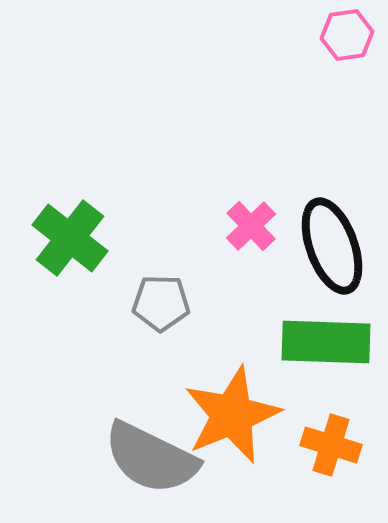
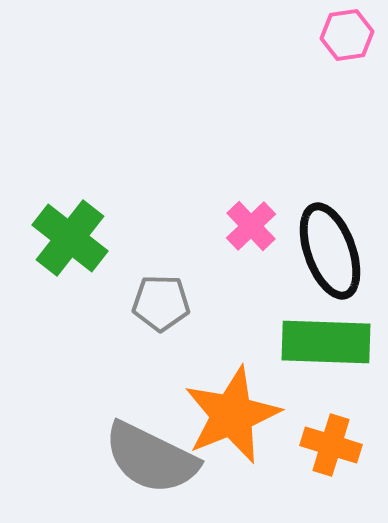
black ellipse: moved 2 px left, 5 px down
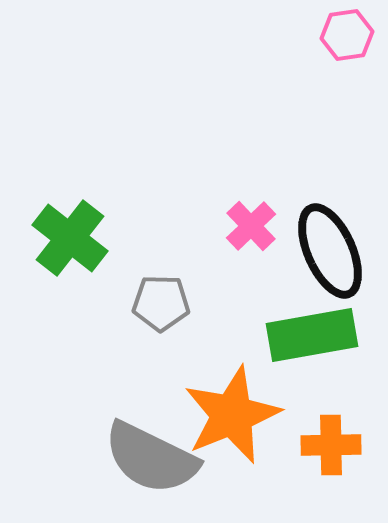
black ellipse: rotated 4 degrees counterclockwise
green rectangle: moved 14 px left, 7 px up; rotated 12 degrees counterclockwise
orange cross: rotated 18 degrees counterclockwise
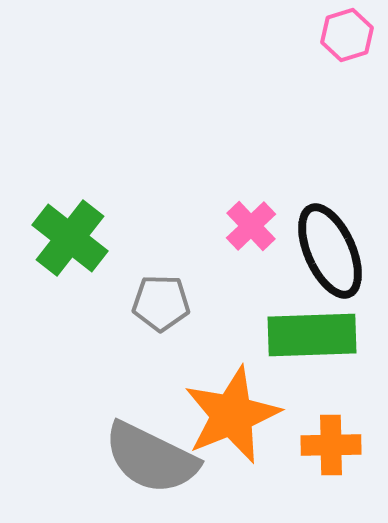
pink hexagon: rotated 9 degrees counterclockwise
green rectangle: rotated 8 degrees clockwise
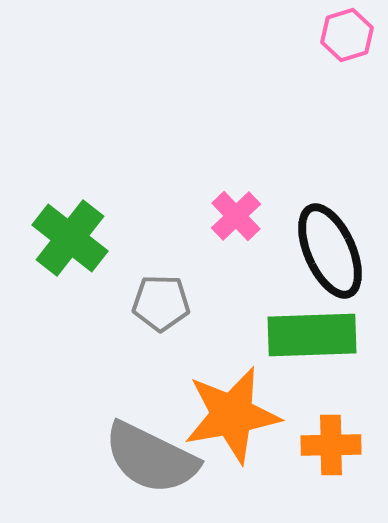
pink cross: moved 15 px left, 10 px up
orange star: rotated 12 degrees clockwise
